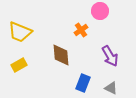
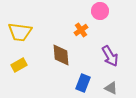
yellow trapezoid: rotated 15 degrees counterclockwise
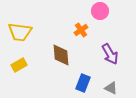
purple arrow: moved 2 px up
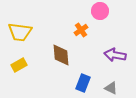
purple arrow: moved 5 px right, 1 px down; rotated 130 degrees clockwise
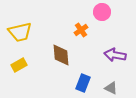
pink circle: moved 2 px right, 1 px down
yellow trapezoid: rotated 20 degrees counterclockwise
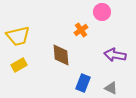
yellow trapezoid: moved 2 px left, 4 px down
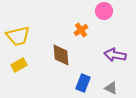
pink circle: moved 2 px right, 1 px up
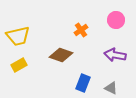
pink circle: moved 12 px right, 9 px down
brown diamond: rotated 65 degrees counterclockwise
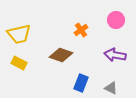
yellow trapezoid: moved 1 px right, 2 px up
yellow rectangle: moved 2 px up; rotated 56 degrees clockwise
blue rectangle: moved 2 px left
